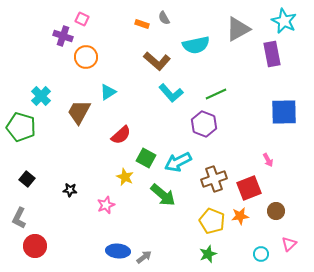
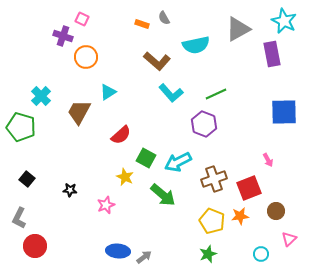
pink triangle: moved 5 px up
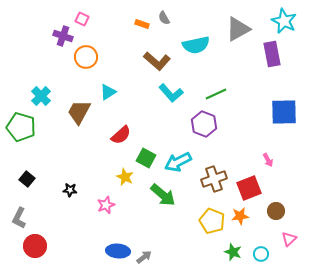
green star: moved 25 px right, 2 px up; rotated 30 degrees counterclockwise
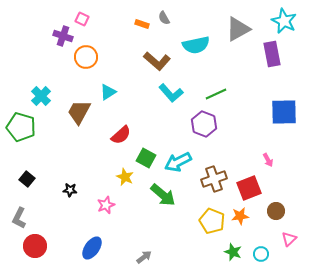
blue ellipse: moved 26 px left, 3 px up; rotated 60 degrees counterclockwise
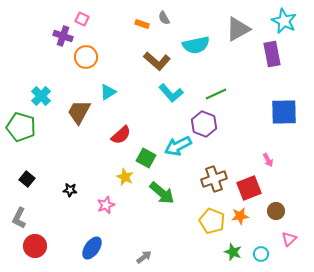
cyan arrow: moved 16 px up
green arrow: moved 1 px left, 2 px up
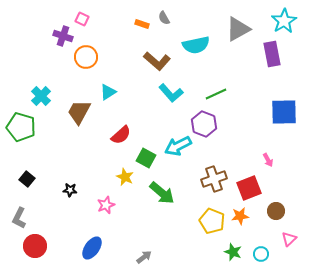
cyan star: rotated 15 degrees clockwise
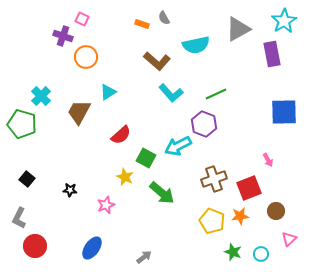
green pentagon: moved 1 px right, 3 px up
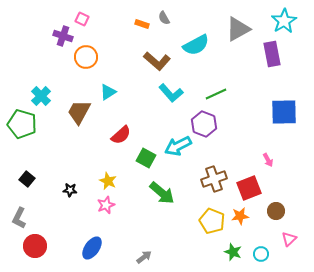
cyan semicircle: rotated 16 degrees counterclockwise
yellow star: moved 17 px left, 4 px down
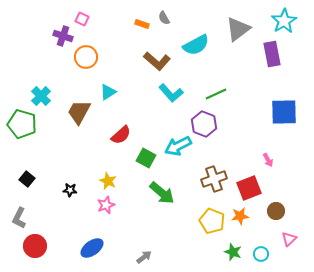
gray triangle: rotated 8 degrees counterclockwise
blue ellipse: rotated 20 degrees clockwise
